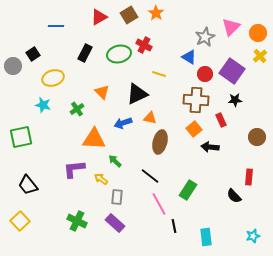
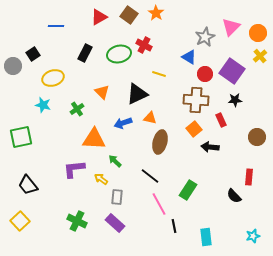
brown square at (129, 15): rotated 24 degrees counterclockwise
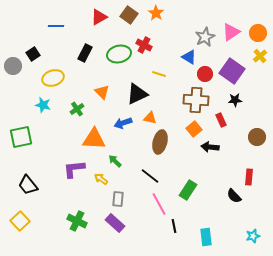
pink triangle at (231, 27): moved 5 px down; rotated 12 degrees clockwise
gray rectangle at (117, 197): moved 1 px right, 2 px down
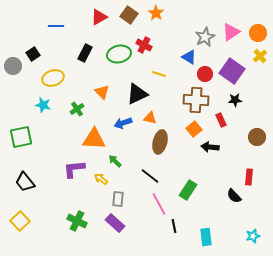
black trapezoid at (28, 185): moved 3 px left, 3 px up
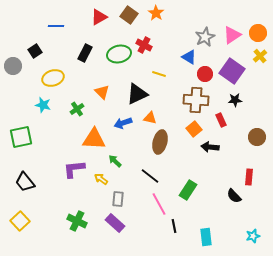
pink triangle at (231, 32): moved 1 px right, 3 px down
black square at (33, 54): moved 2 px right, 3 px up
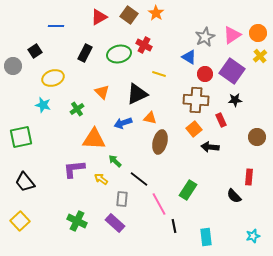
black line at (150, 176): moved 11 px left, 3 px down
gray rectangle at (118, 199): moved 4 px right
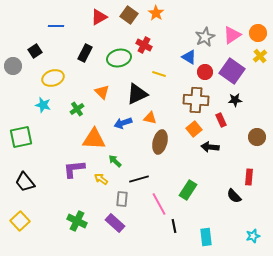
green ellipse at (119, 54): moved 4 px down
red circle at (205, 74): moved 2 px up
black line at (139, 179): rotated 54 degrees counterclockwise
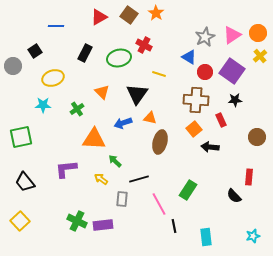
black triangle at (137, 94): rotated 30 degrees counterclockwise
cyan star at (43, 105): rotated 14 degrees counterclockwise
purple L-shape at (74, 169): moved 8 px left
purple rectangle at (115, 223): moved 12 px left, 2 px down; rotated 48 degrees counterclockwise
